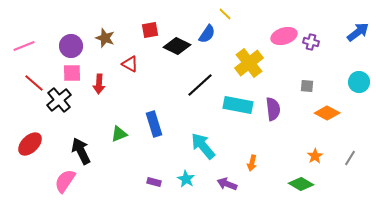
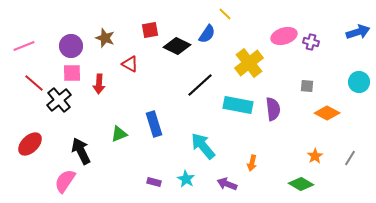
blue arrow: rotated 20 degrees clockwise
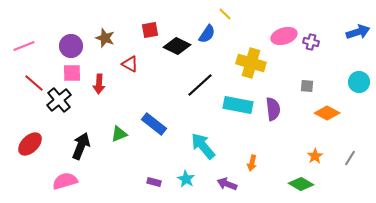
yellow cross: moved 2 px right; rotated 36 degrees counterclockwise
blue rectangle: rotated 35 degrees counterclockwise
black arrow: moved 5 px up; rotated 48 degrees clockwise
pink semicircle: rotated 40 degrees clockwise
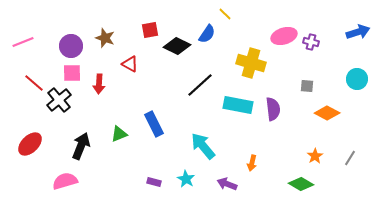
pink line: moved 1 px left, 4 px up
cyan circle: moved 2 px left, 3 px up
blue rectangle: rotated 25 degrees clockwise
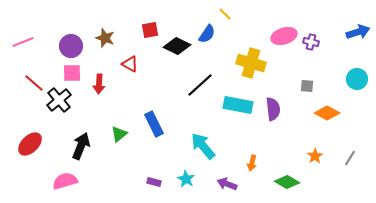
green triangle: rotated 18 degrees counterclockwise
green diamond: moved 14 px left, 2 px up
